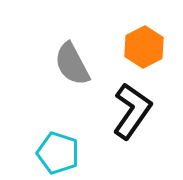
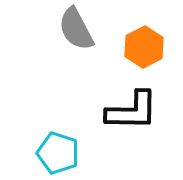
gray semicircle: moved 4 px right, 35 px up
black L-shape: rotated 56 degrees clockwise
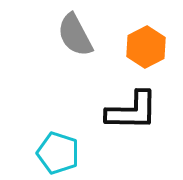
gray semicircle: moved 1 px left, 6 px down
orange hexagon: moved 2 px right
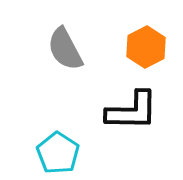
gray semicircle: moved 10 px left, 14 px down
cyan pentagon: rotated 15 degrees clockwise
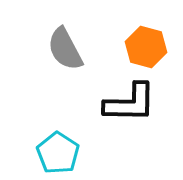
orange hexagon: rotated 18 degrees counterclockwise
black L-shape: moved 2 px left, 8 px up
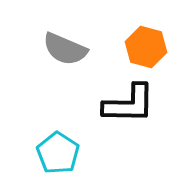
gray semicircle: rotated 39 degrees counterclockwise
black L-shape: moved 1 px left, 1 px down
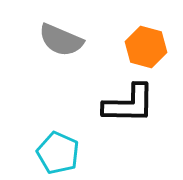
gray semicircle: moved 4 px left, 9 px up
cyan pentagon: rotated 9 degrees counterclockwise
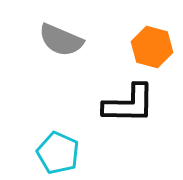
orange hexagon: moved 6 px right
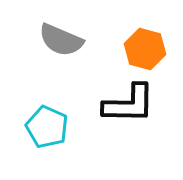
orange hexagon: moved 7 px left, 2 px down
cyan pentagon: moved 11 px left, 26 px up
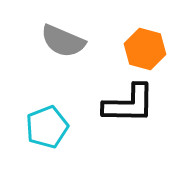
gray semicircle: moved 2 px right, 1 px down
cyan pentagon: rotated 27 degrees clockwise
